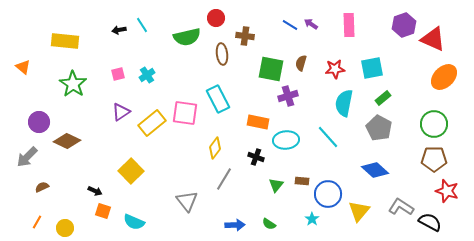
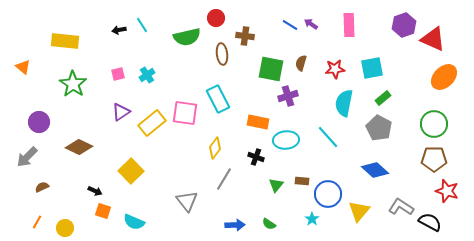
brown diamond at (67, 141): moved 12 px right, 6 px down
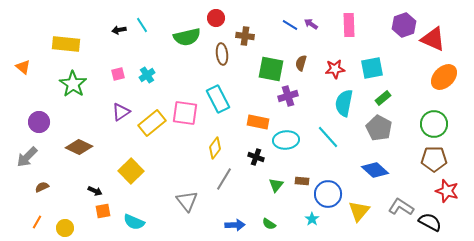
yellow rectangle at (65, 41): moved 1 px right, 3 px down
orange square at (103, 211): rotated 28 degrees counterclockwise
